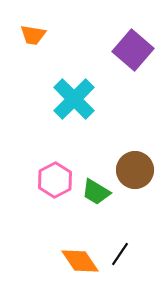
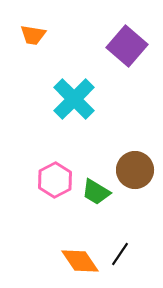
purple square: moved 6 px left, 4 px up
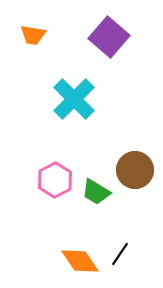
purple square: moved 18 px left, 9 px up
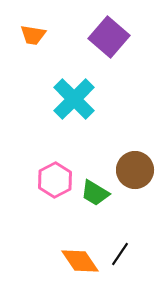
green trapezoid: moved 1 px left, 1 px down
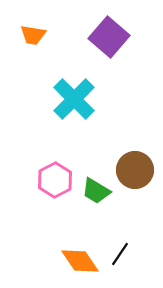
green trapezoid: moved 1 px right, 2 px up
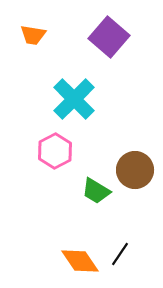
pink hexagon: moved 29 px up
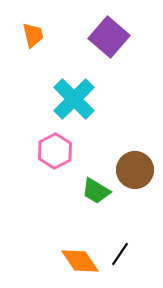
orange trapezoid: rotated 112 degrees counterclockwise
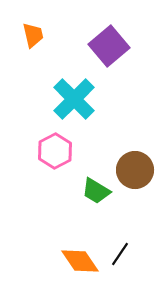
purple square: moved 9 px down; rotated 9 degrees clockwise
